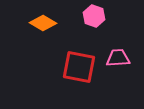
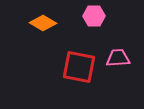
pink hexagon: rotated 20 degrees counterclockwise
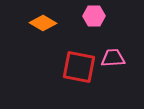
pink trapezoid: moved 5 px left
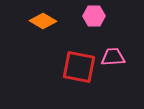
orange diamond: moved 2 px up
pink trapezoid: moved 1 px up
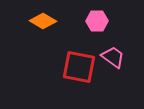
pink hexagon: moved 3 px right, 5 px down
pink trapezoid: rotated 40 degrees clockwise
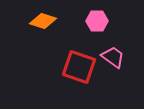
orange diamond: rotated 12 degrees counterclockwise
red square: rotated 8 degrees clockwise
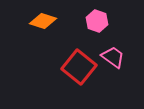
pink hexagon: rotated 20 degrees clockwise
red square: rotated 20 degrees clockwise
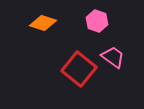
orange diamond: moved 2 px down
red square: moved 2 px down
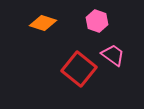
pink trapezoid: moved 2 px up
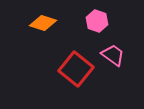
red square: moved 3 px left
